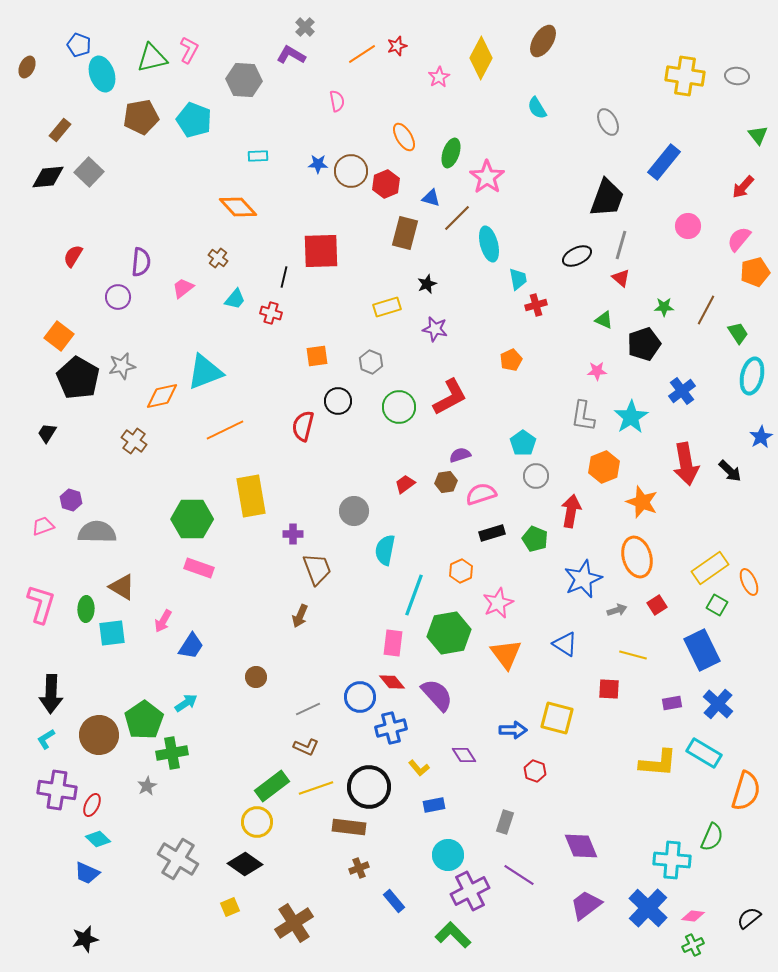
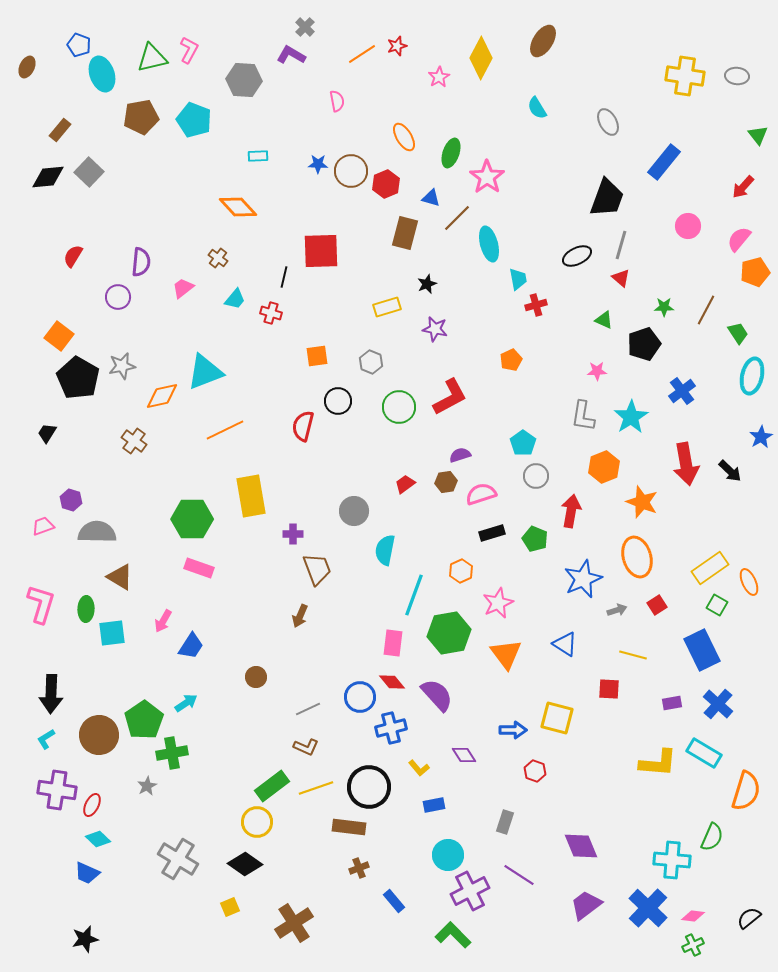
brown triangle at (122, 587): moved 2 px left, 10 px up
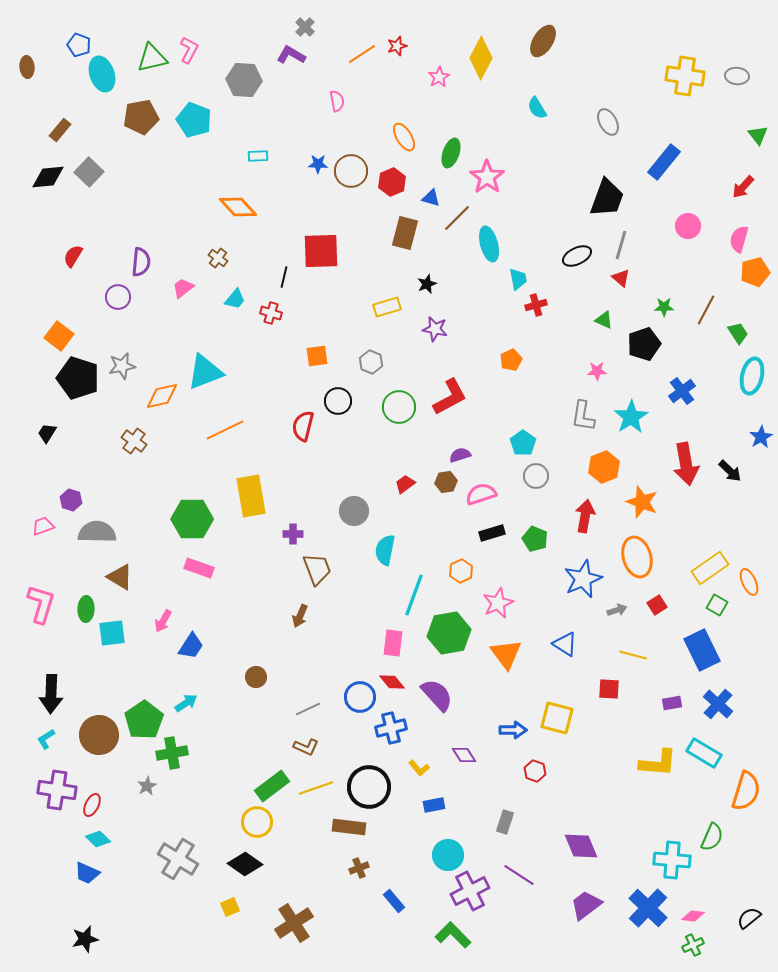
brown ellipse at (27, 67): rotated 30 degrees counterclockwise
red hexagon at (386, 184): moved 6 px right, 2 px up
pink semicircle at (739, 239): rotated 24 degrees counterclockwise
black pentagon at (78, 378): rotated 12 degrees counterclockwise
red arrow at (571, 511): moved 14 px right, 5 px down
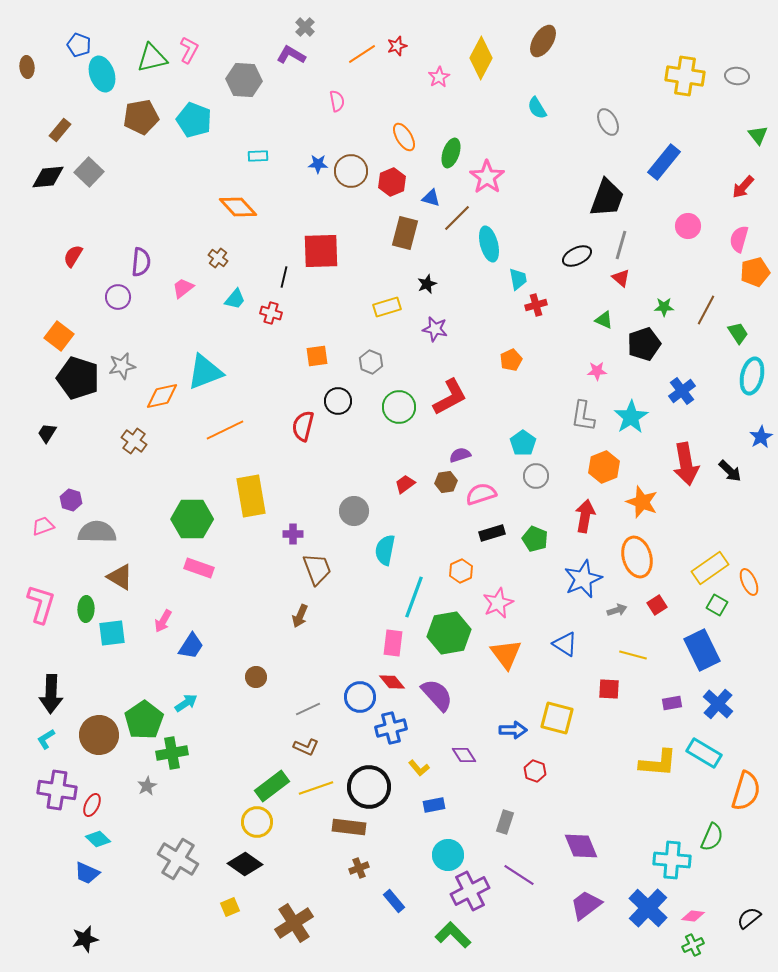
cyan line at (414, 595): moved 2 px down
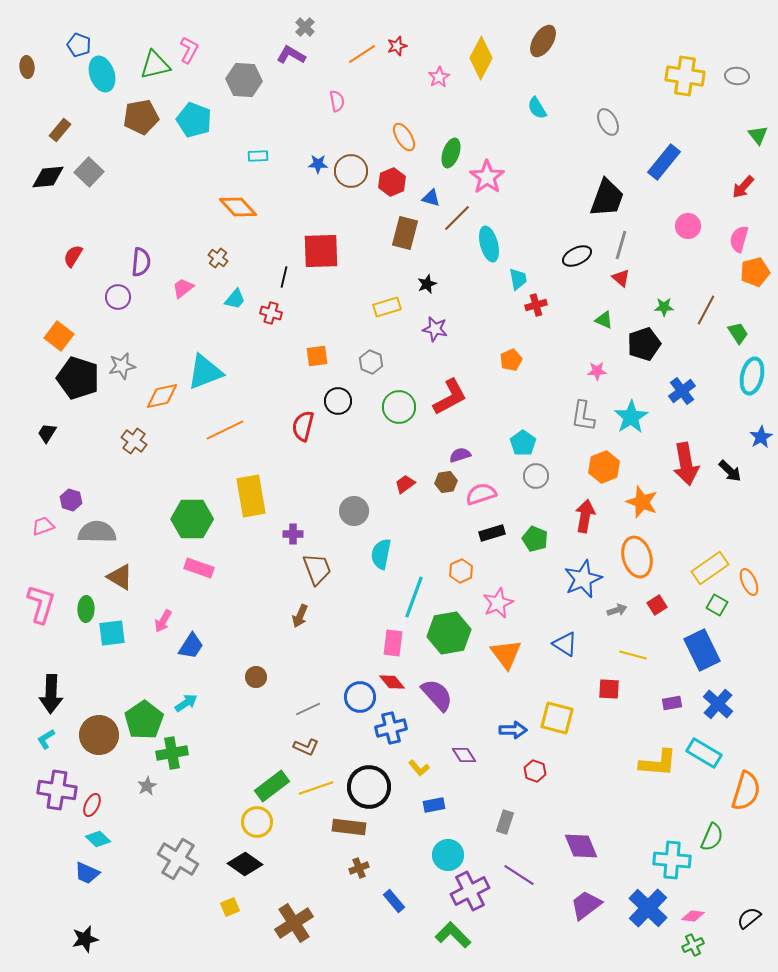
green triangle at (152, 58): moved 3 px right, 7 px down
cyan semicircle at (385, 550): moved 4 px left, 4 px down
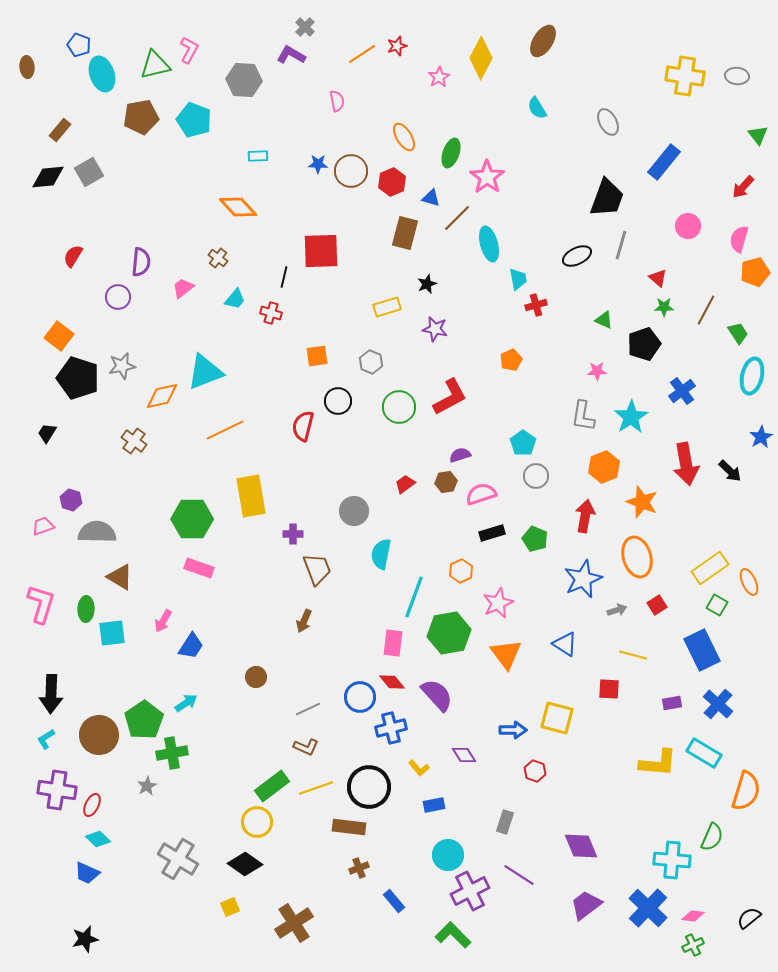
gray square at (89, 172): rotated 16 degrees clockwise
red triangle at (621, 278): moved 37 px right
brown arrow at (300, 616): moved 4 px right, 5 px down
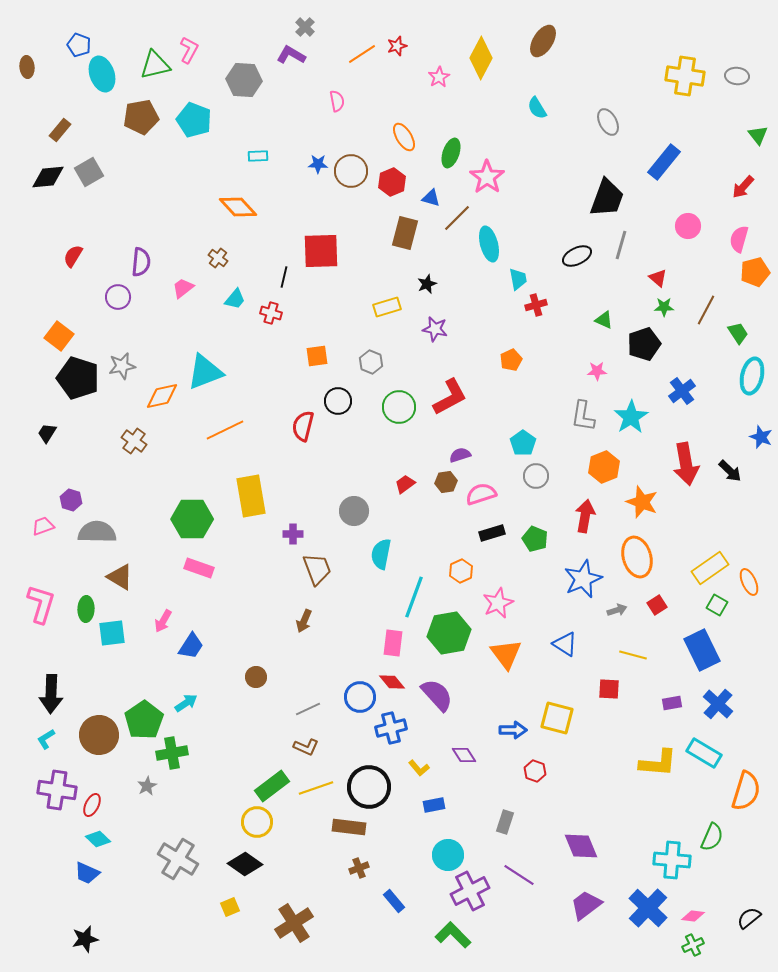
blue star at (761, 437): rotated 20 degrees counterclockwise
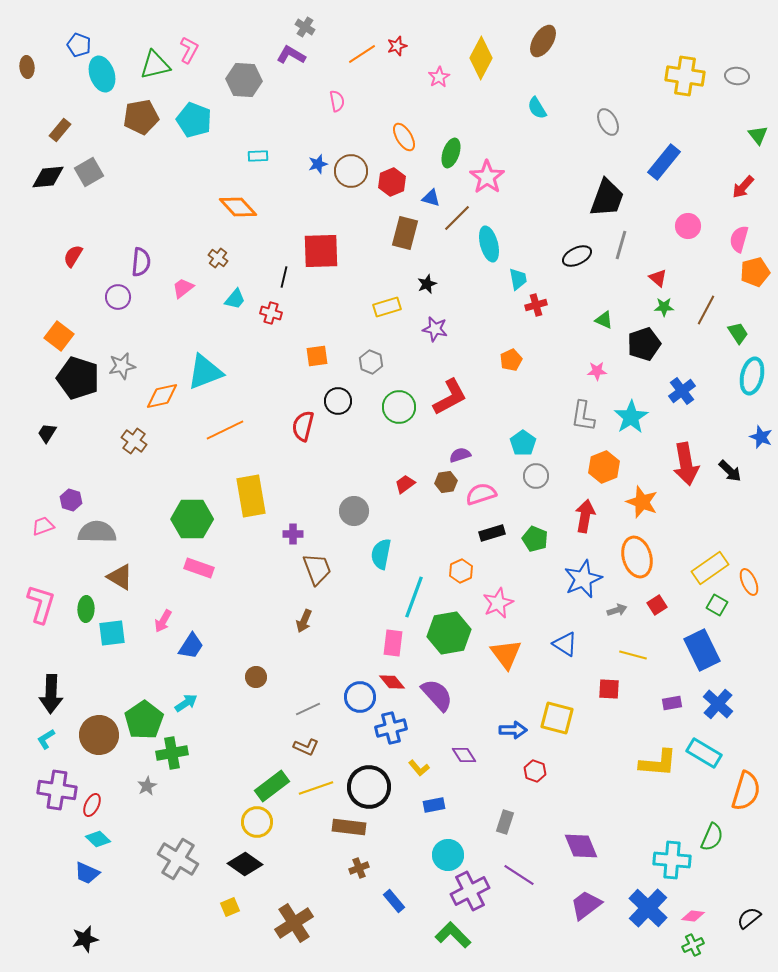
gray cross at (305, 27): rotated 12 degrees counterclockwise
blue star at (318, 164): rotated 18 degrees counterclockwise
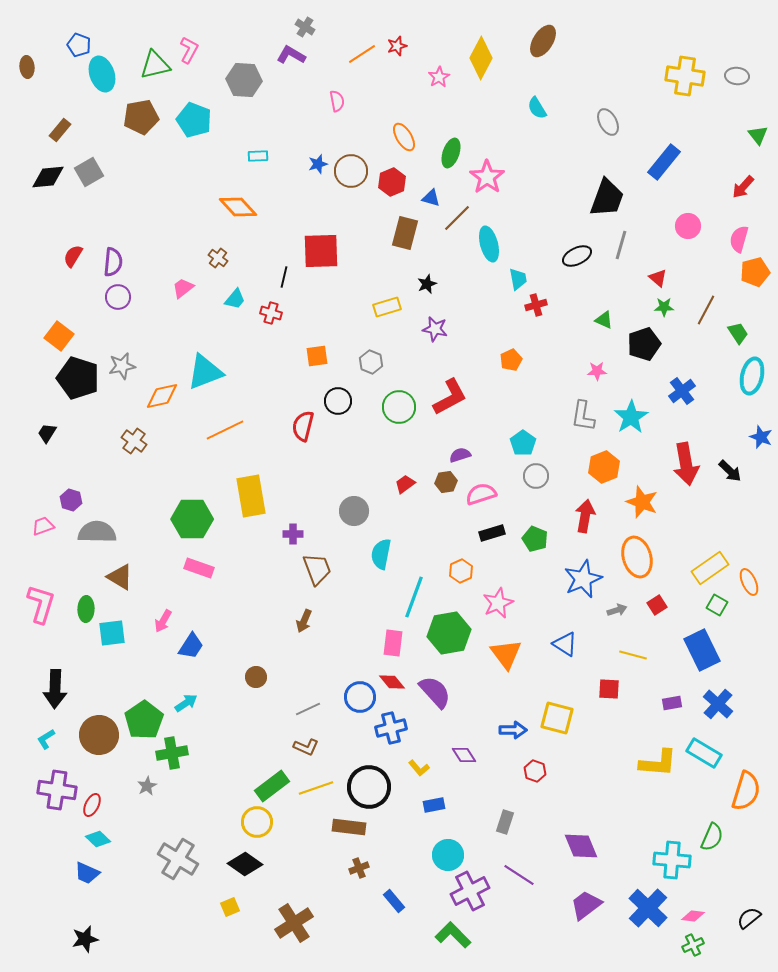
purple semicircle at (141, 262): moved 28 px left
black arrow at (51, 694): moved 4 px right, 5 px up
purple semicircle at (437, 695): moved 2 px left, 3 px up
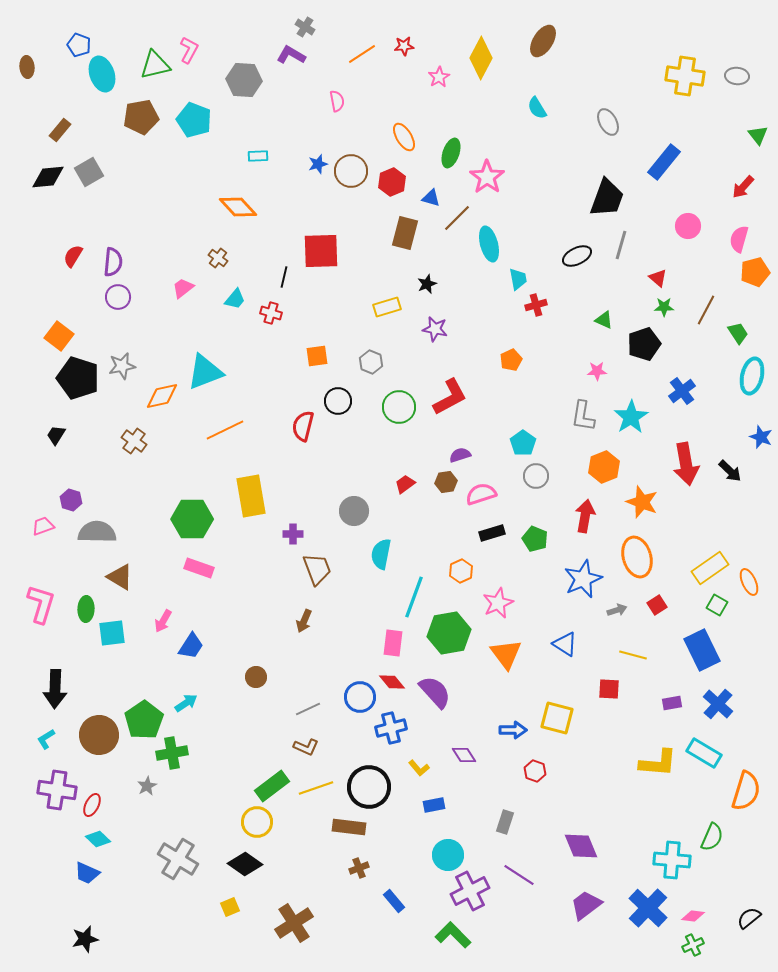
red star at (397, 46): moved 7 px right; rotated 12 degrees clockwise
black trapezoid at (47, 433): moved 9 px right, 2 px down
